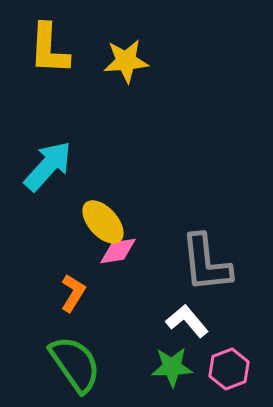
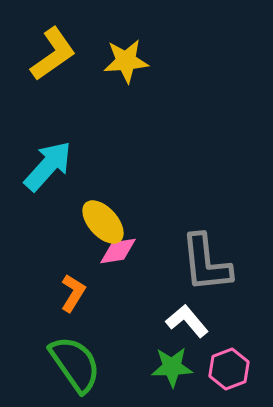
yellow L-shape: moved 4 px right, 5 px down; rotated 128 degrees counterclockwise
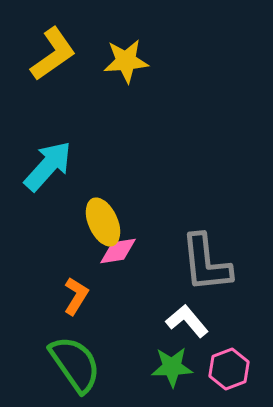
yellow ellipse: rotated 18 degrees clockwise
orange L-shape: moved 3 px right, 3 px down
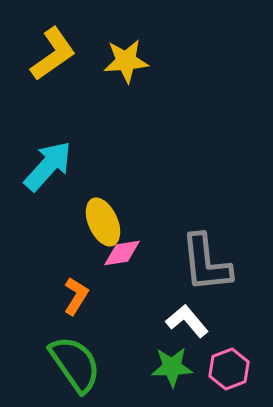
pink diamond: moved 4 px right, 2 px down
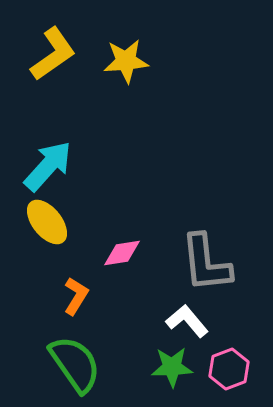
yellow ellipse: moved 56 px left; rotated 15 degrees counterclockwise
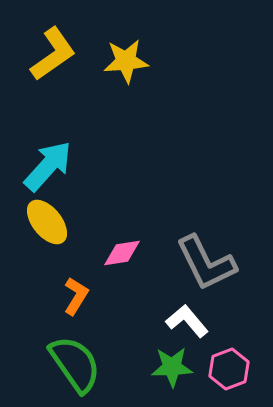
gray L-shape: rotated 20 degrees counterclockwise
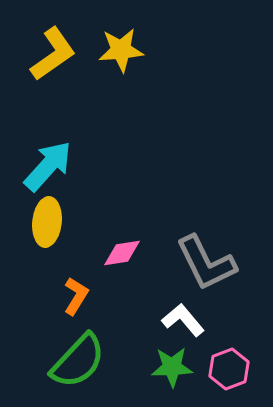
yellow star: moved 5 px left, 11 px up
yellow ellipse: rotated 45 degrees clockwise
white L-shape: moved 4 px left, 1 px up
green semicircle: moved 3 px right, 3 px up; rotated 78 degrees clockwise
